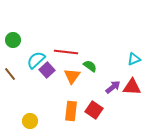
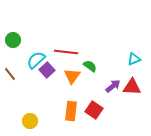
purple arrow: moved 1 px up
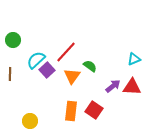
red line: rotated 55 degrees counterclockwise
brown line: rotated 40 degrees clockwise
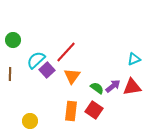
green semicircle: moved 7 px right, 22 px down
red triangle: rotated 12 degrees counterclockwise
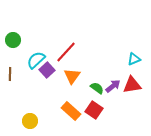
red triangle: moved 2 px up
orange rectangle: rotated 54 degrees counterclockwise
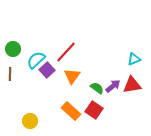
green circle: moved 9 px down
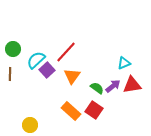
cyan triangle: moved 10 px left, 4 px down
yellow circle: moved 4 px down
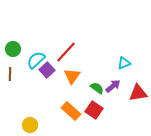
red triangle: moved 6 px right, 8 px down
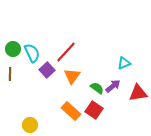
cyan semicircle: moved 4 px left, 7 px up; rotated 108 degrees clockwise
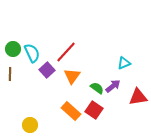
red triangle: moved 4 px down
